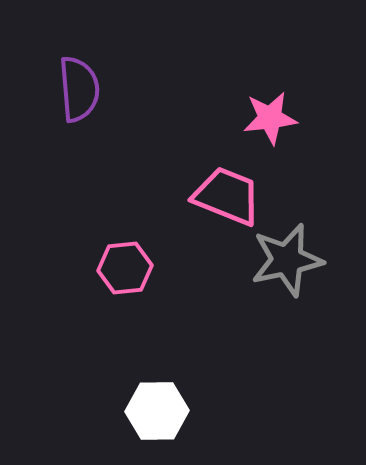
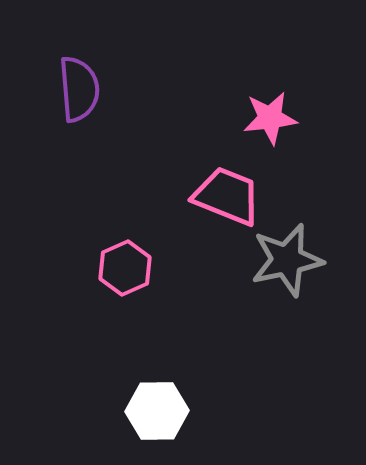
pink hexagon: rotated 18 degrees counterclockwise
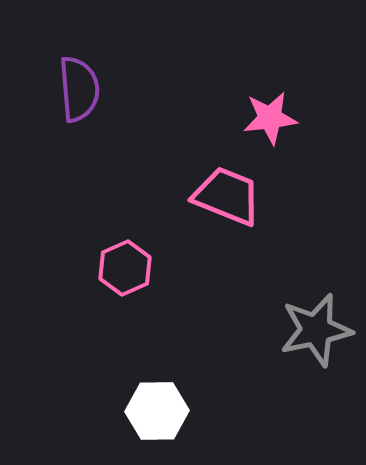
gray star: moved 29 px right, 70 px down
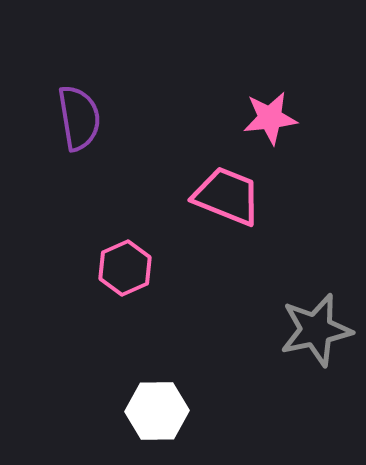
purple semicircle: moved 29 px down; rotated 4 degrees counterclockwise
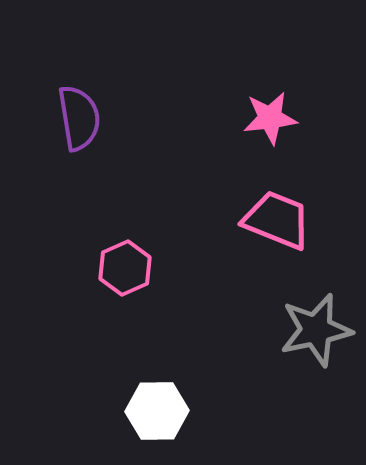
pink trapezoid: moved 50 px right, 24 px down
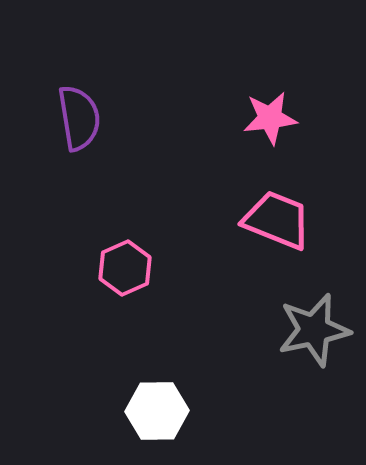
gray star: moved 2 px left
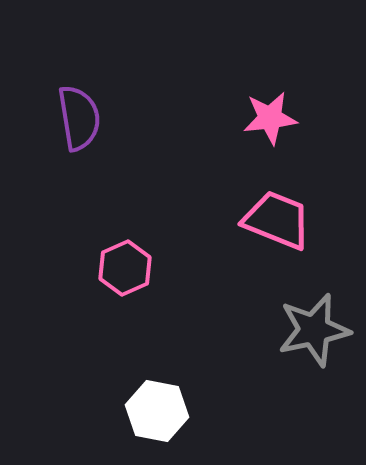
white hexagon: rotated 12 degrees clockwise
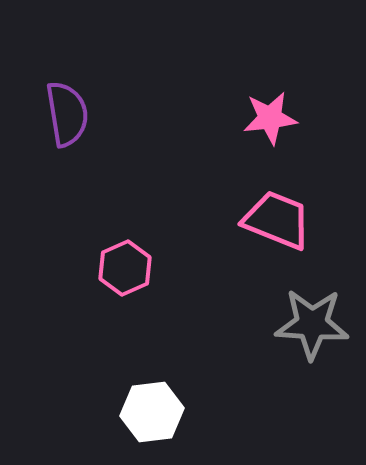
purple semicircle: moved 12 px left, 4 px up
gray star: moved 2 px left, 6 px up; rotated 16 degrees clockwise
white hexagon: moved 5 px left, 1 px down; rotated 18 degrees counterclockwise
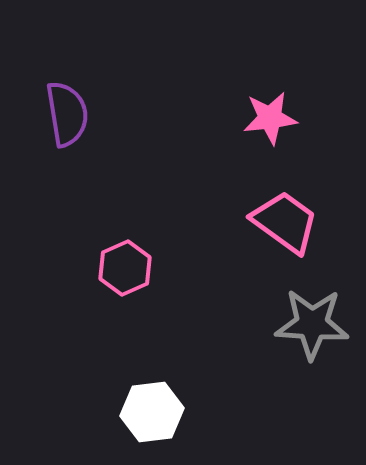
pink trapezoid: moved 8 px right, 2 px down; rotated 14 degrees clockwise
